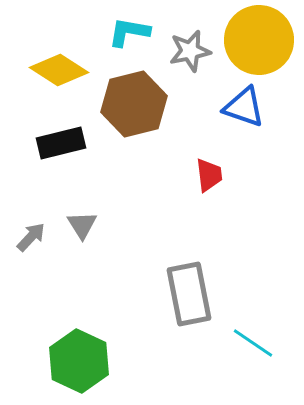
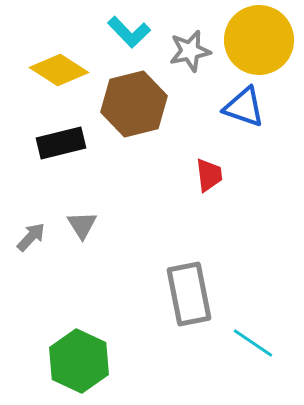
cyan L-shape: rotated 144 degrees counterclockwise
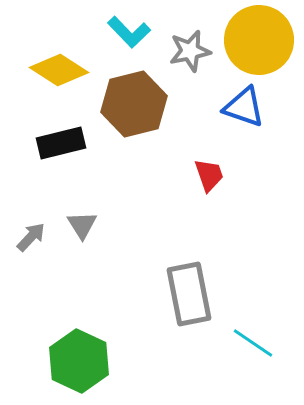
red trapezoid: rotated 12 degrees counterclockwise
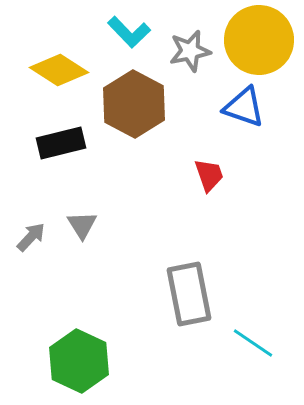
brown hexagon: rotated 18 degrees counterclockwise
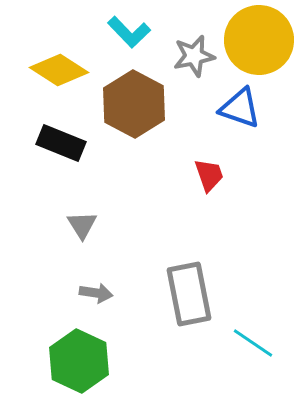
gray star: moved 4 px right, 5 px down
blue triangle: moved 4 px left, 1 px down
black rectangle: rotated 36 degrees clockwise
gray arrow: moved 65 px right, 56 px down; rotated 56 degrees clockwise
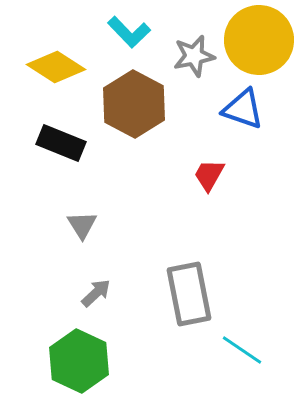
yellow diamond: moved 3 px left, 3 px up
blue triangle: moved 3 px right, 1 px down
red trapezoid: rotated 132 degrees counterclockwise
gray arrow: rotated 52 degrees counterclockwise
cyan line: moved 11 px left, 7 px down
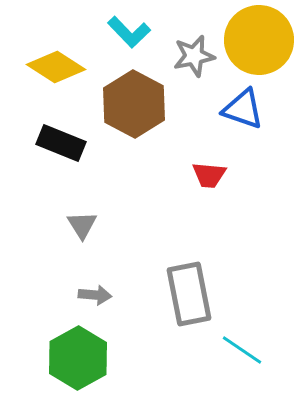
red trapezoid: rotated 114 degrees counterclockwise
gray arrow: moved 1 px left, 2 px down; rotated 48 degrees clockwise
green hexagon: moved 1 px left, 3 px up; rotated 6 degrees clockwise
